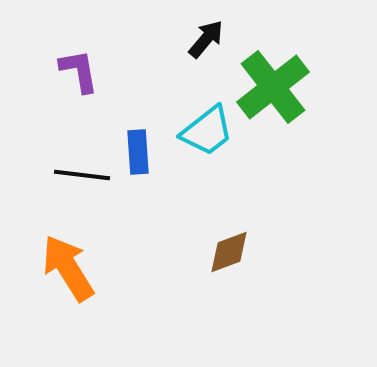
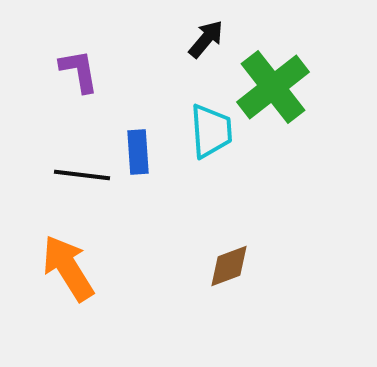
cyan trapezoid: moved 4 px right; rotated 56 degrees counterclockwise
brown diamond: moved 14 px down
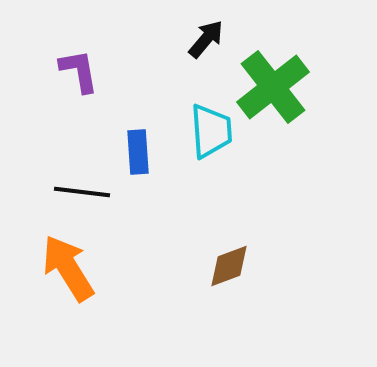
black line: moved 17 px down
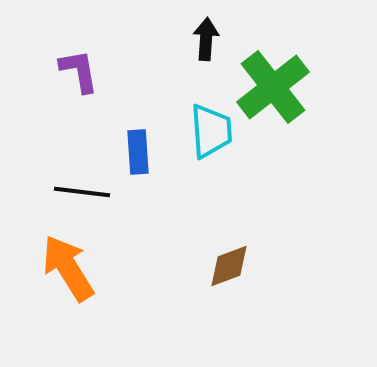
black arrow: rotated 36 degrees counterclockwise
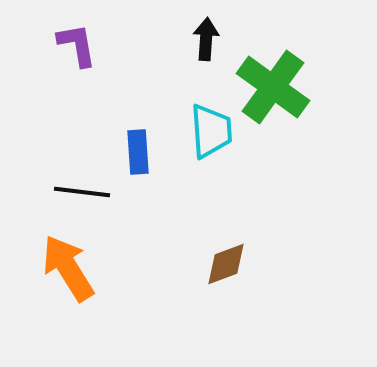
purple L-shape: moved 2 px left, 26 px up
green cross: rotated 16 degrees counterclockwise
brown diamond: moved 3 px left, 2 px up
